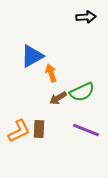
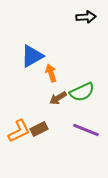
brown rectangle: rotated 60 degrees clockwise
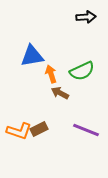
blue triangle: rotated 20 degrees clockwise
orange arrow: moved 1 px down
green semicircle: moved 21 px up
brown arrow: moved 2 px right, 5 px up; rotated 60 degrees clockwise
orange L-shape: rotated 45 degrees clockwise
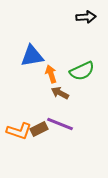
purple line: moved 26 px left, 6 px up
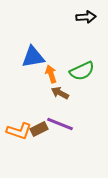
blue triangle: moved 1 px right, 1 px down
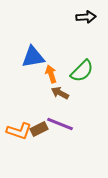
green semicircle: rotated 20 degrees counterclockwise
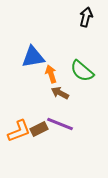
black arrow: rotated 72 degrees counterclockwise
green semicircle: rotated 85 degrees clockwise
orange L-shape: rotated 40 degrees counterclockwise
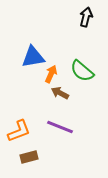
orange arrow: rotated 42 degrees clockwise
purple line: moved 3 px down
brown rectangle: moved 10 px left, 28 px down; rotated 12 degrees clockwise
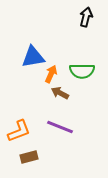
green semicircle: rotated 40 degrees counterclockwise
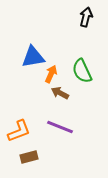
green semicircle: rotated 65 degrees clockwise
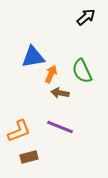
black arrow: rotated 36 degrees clockwise
brown arrow: rotated 18 degrees counterclockwise
